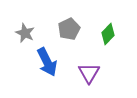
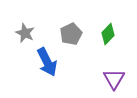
gray pentagon: moved 2 px right, 5 px down
purple triangle: moved 25 px right, 6 px down
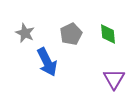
green diamond: rotated 50 degrees counterclockwise
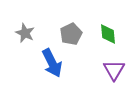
blue arrow: moved 5 px right, 1 px down
purple triangle: moved 9 px up
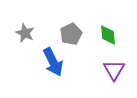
green diamond: moved 1 px down
blue arrow: moved 1 px right, 1 px up
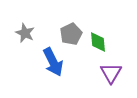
green diamond: moved 10 px left, 7 px down
purple triangle: moved 3 px left, 3 px down
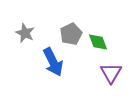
green diamond: rotated 15 degrees counterclockwise
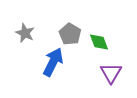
gray pentagon: moved 1 px left; rotated 15 degrees counterclockwise
green diamond: moved 1 px right
blue arrow: rotated 128 degrees counterclockwise
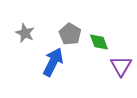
purple triangle: moved 10 px right, 7 px up
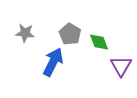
gray star: rotated 18 degrees counterclockwise
